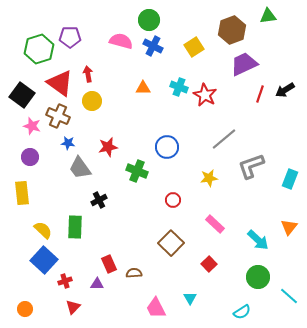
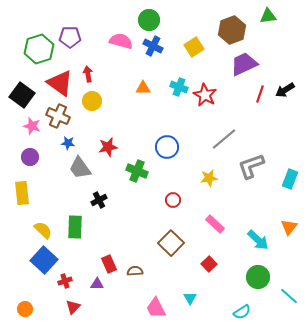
brown semicircle at (134, 273): moved 1 px right, 2 px up
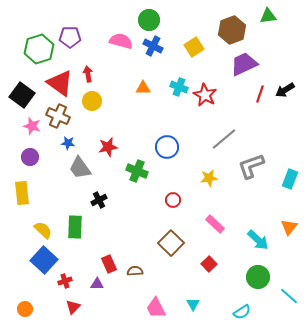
cyan triangle at (190, 298): moved 3 px right, 6 px down
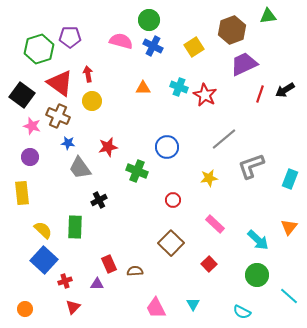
green circle at (258, 277): moved 1 px left, 2 px up
cyan semicircle at (242, 312): rotated 60 degrees clockwise
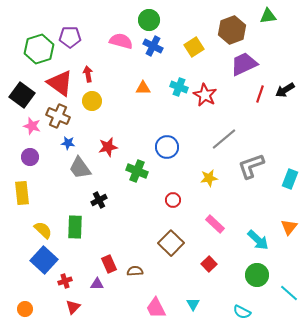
cyan line at (289, 296): moved 3 px up
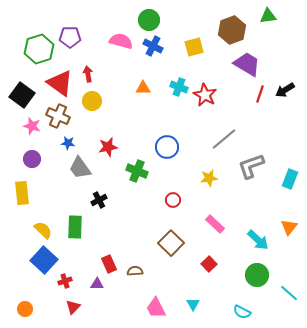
yellow square at (194, 47): rotated 18 degrees clockwise
purple trapezoid at (244, 64): moved 3 px right; rotated 56 degrees clockwise
purple circle at (30, 157): moved 2 px right, 2 px down
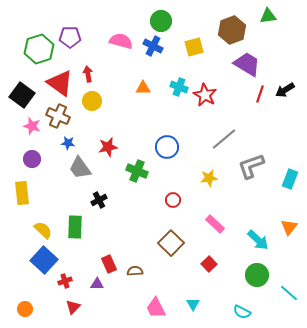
green circle at (149, 20): moved 12 px right, 1 px down
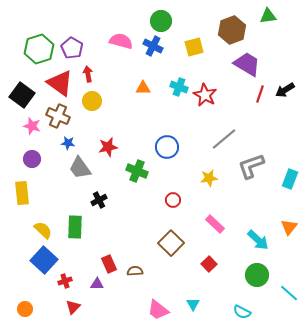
purple pentagon at (70, 37): moved 2 px right, 11 px down; rotated 30 degrees clockwise
pink trapezoid at (156, 308): moved 2 px right, 2 px down; rotated 25 degrees counterclockwise
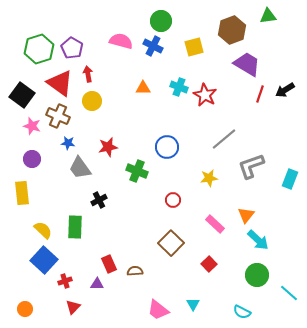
orange triangle at (289, 227): moved 43 px left, 12 px up
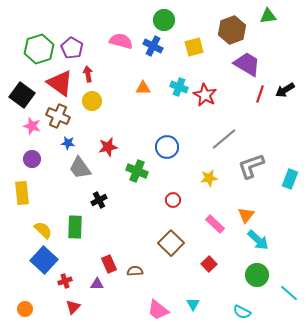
green circle at (161, 21): moved 3 px right, 1 px up
